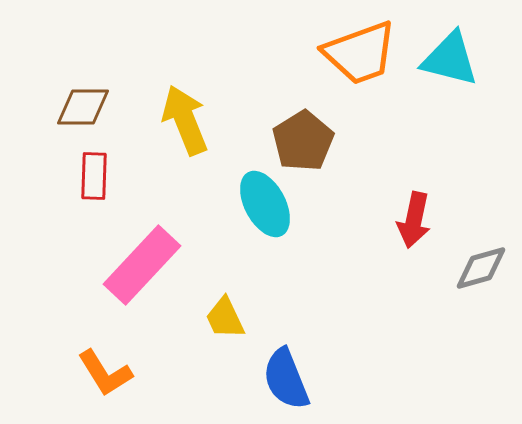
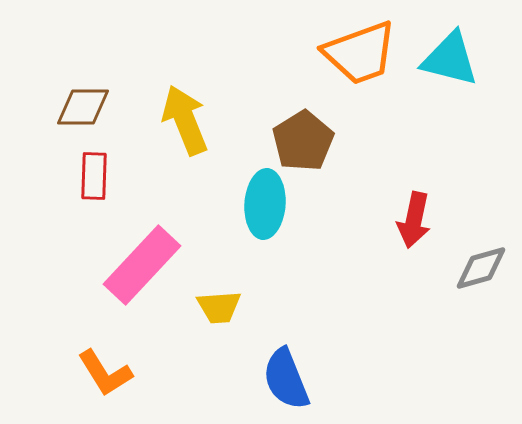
cyan ellipse: rotated 32 degrees clockwise
yellow trapezoid: moved 6 px left, 11 px up; rotated 69 degrees counterclockwise
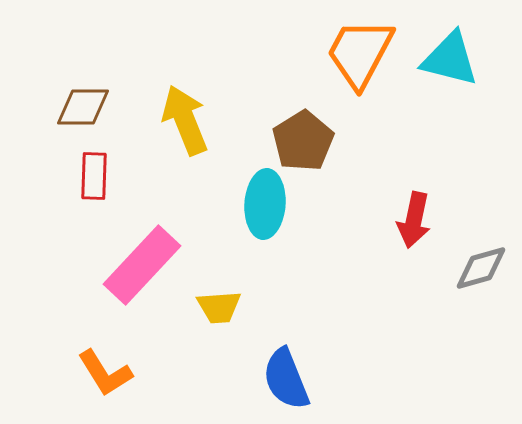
orange trapezoid: rotated 138 degrees clockwise
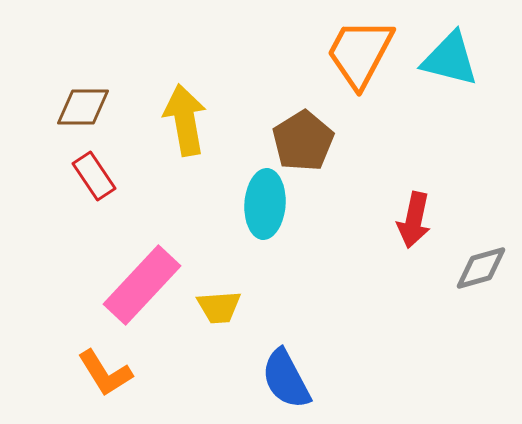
yellow arrow: rotated 12 degrees clockwise
red rectangle: rotated 36 degrees counterclockwise
pink rectangle: moved 20 px down
blue semicircle: rotated 6 degrees counterclockwise
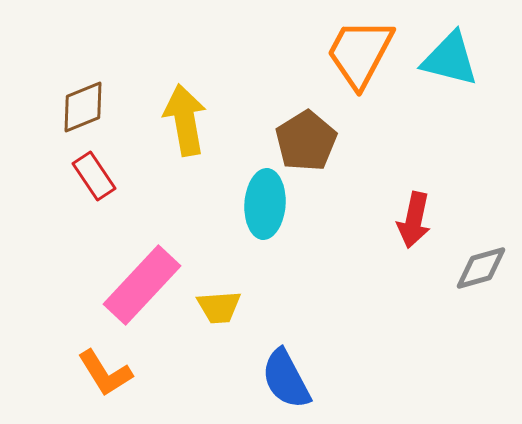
brown diamond: rotated 22 degrees counterclockwise
brown pentagon: moved 3 px right
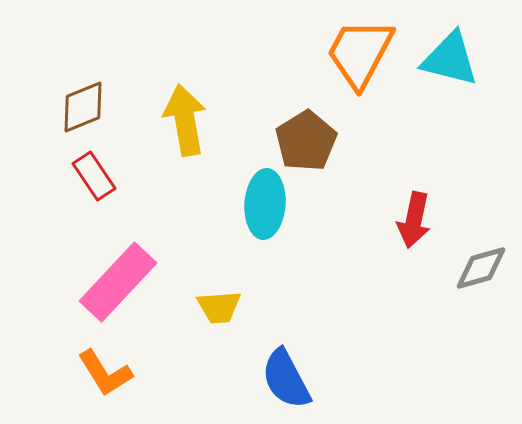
pink rectangle: moved 24 px left, 3 px up
